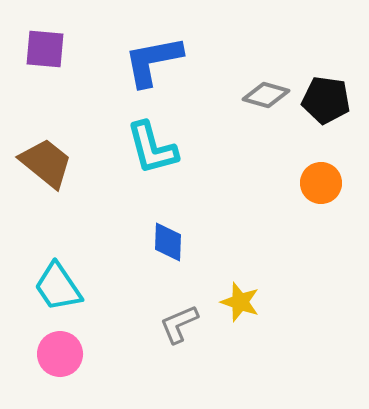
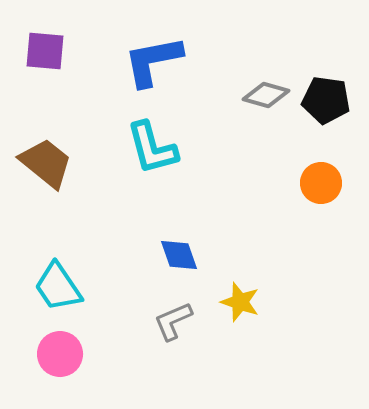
purple square: moved 2 px down
blue diamond: moved 11 px right, 13 px down; rotated 21 degrees counterclockwise
gray L-shape: moved 6 px left, 3 px up
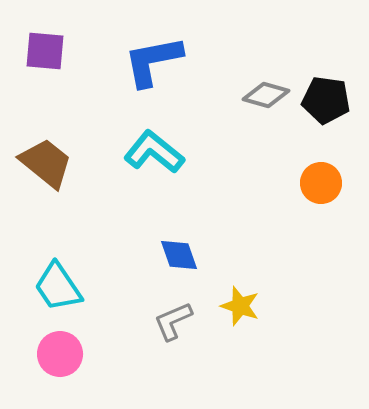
cyan L-shape: moved 2 px right, 4 px down; rotated 144 degrees clockwise
yellow star: moved 4 px down
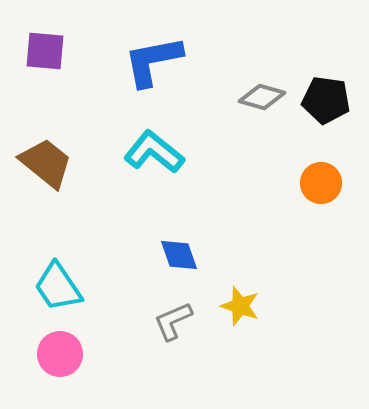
gray diamond: moved 4 px left, 2 px down
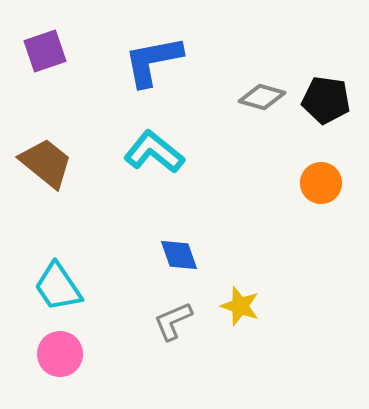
purple square: rotated 24 degrees counterclockwise
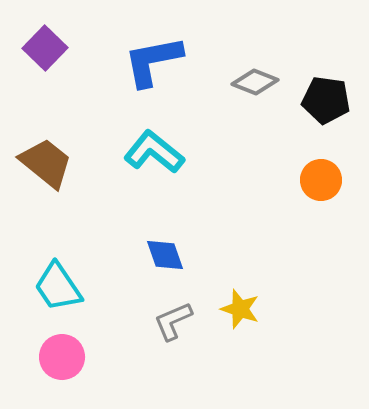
purple square: moved 3 px up; rotated 27 degrees counterclockwise
gray diamond: moved 7 px left, 15 px up; rotated 6 degrees clockwise
orange circle: moved 3 px up
blue diamond: moved 14 px left
yellow star: moved 3 px down
pink circle: moved 2 px right, 3 px down
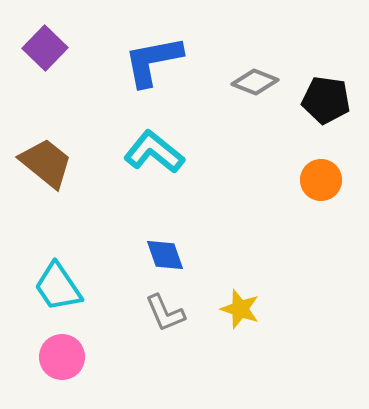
gray L-shape: moved 8 px left, 8 px up; rotated 90 degrees counterclockwise
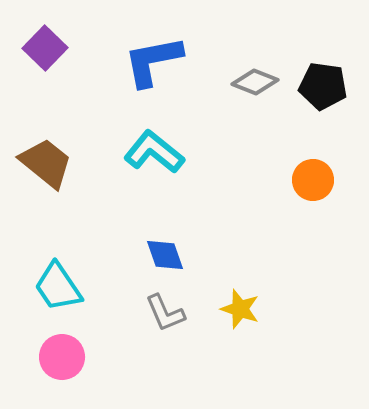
black pentagon: moved 3 px left, 14 px up
orange circle: moved 8 px left
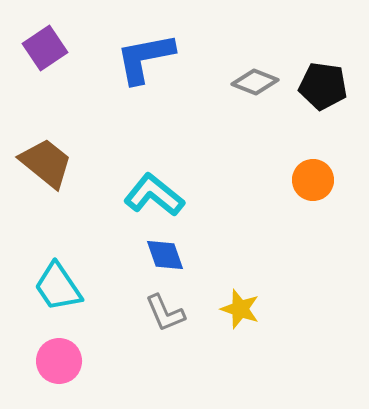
purple square: rotated 12 degrees clockwise
blue L-shape: moved 8 px left, 3 px up
cyan L-shape: moved 43 px down
pink circle: moved 3 px left, 4 px down
